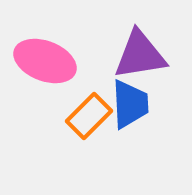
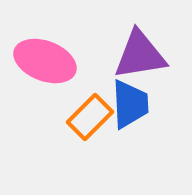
orange rectangle: moved 1 px right, 1 px down
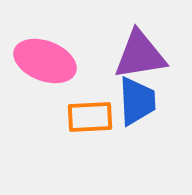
blue trapezoid: moved 7 px right, 3 px up
orange rectangle: rotated 42 degrees clockwise
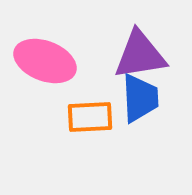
blue trapezoid: moved 3 px right, 3 px up
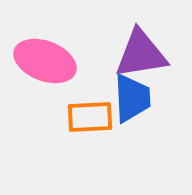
purple triangle: moved 1 px right, 1 px up
blue trapezoid: moved 8 px left
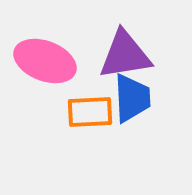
purple triangle: moved 16 px left, 1 px down
orange rectangle: moved 5 px up
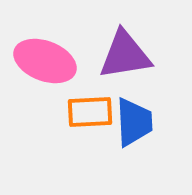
blue trapezoid: moved 2 px right, 24 px down
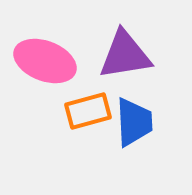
orange rectangle: moved 2 px left, 1 px up; rotated 12 degrees counterclockwise
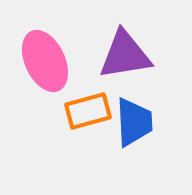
pink ellipse: rotated 44 degrees clockwise
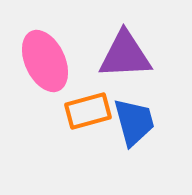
purple triangle: rotated 6 degrees clockwise
blue trapezoid: rotated 12 degrees counterclockwise
